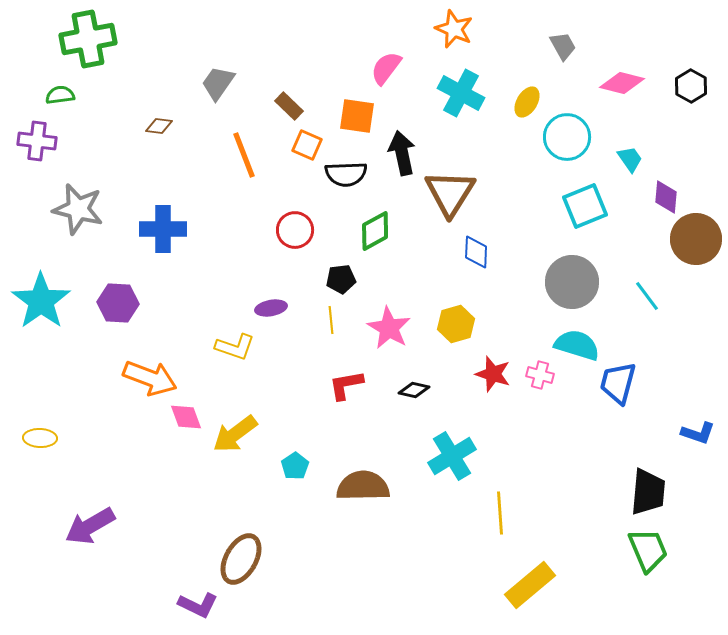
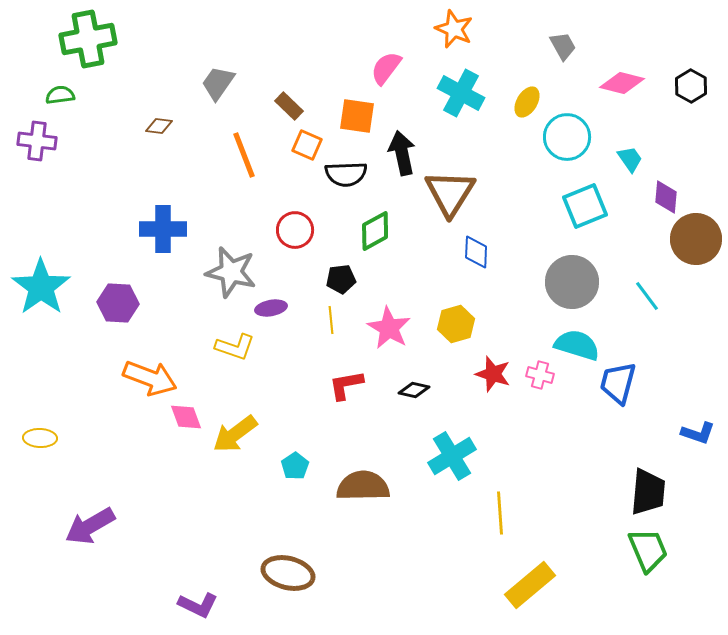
gray star at (78, 209): moved 153 px right, 63 px down
cyan star at (41, 301): moved 14 px up
brown ellipse at (241, 559): moved 47 px right, 14 px down; rotated 75 degrees clockwise
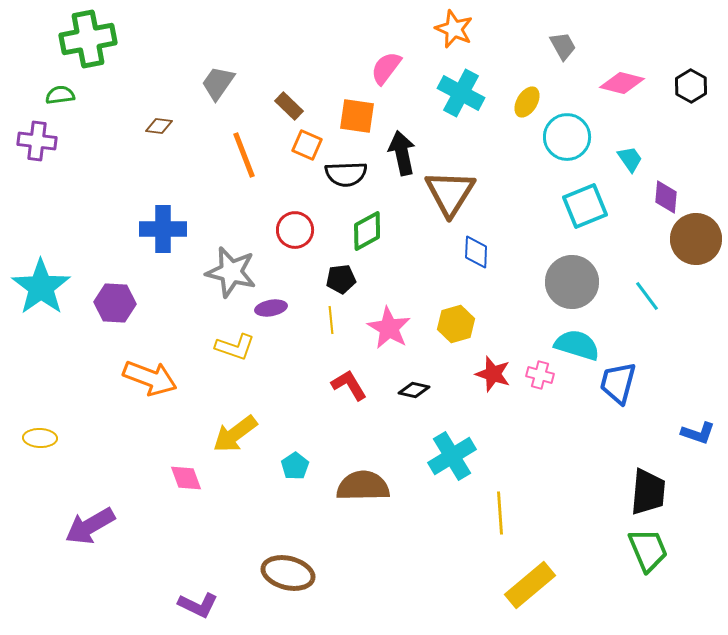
green diamond at (375, 231): moved 8 px left
purple hexagon at (118, 303): moved 3 px left
red L-shape at (346, 385): moved 3 px right; rotated 69 degrees clockwise
pink diamond at (186, 417): moved 61 px down
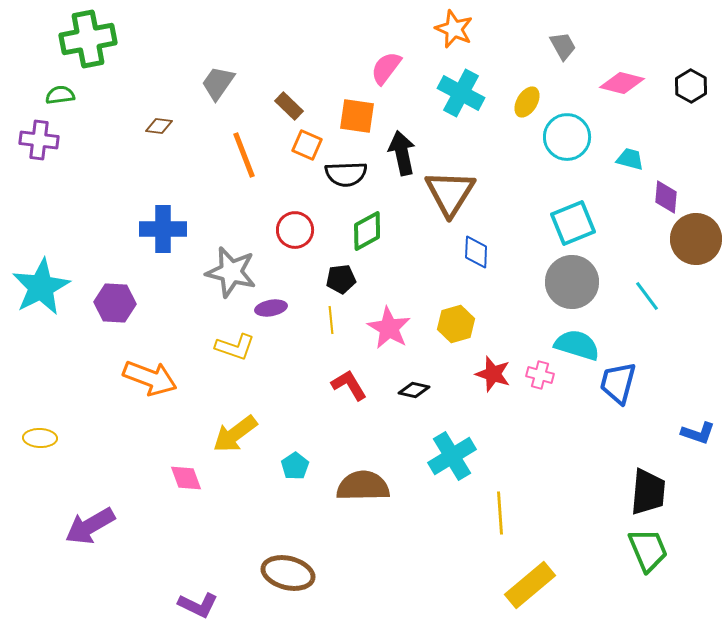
purple cross at (37, 141): moved 2 px right, 1 px up
cyan trapezoid at (630, 159): rotated 40 degrees counterclockwise
cyan square at (585, 206): moved 12 px left, 17 px down
cyan star at (41, 287): rotated 8 degrees clockwise
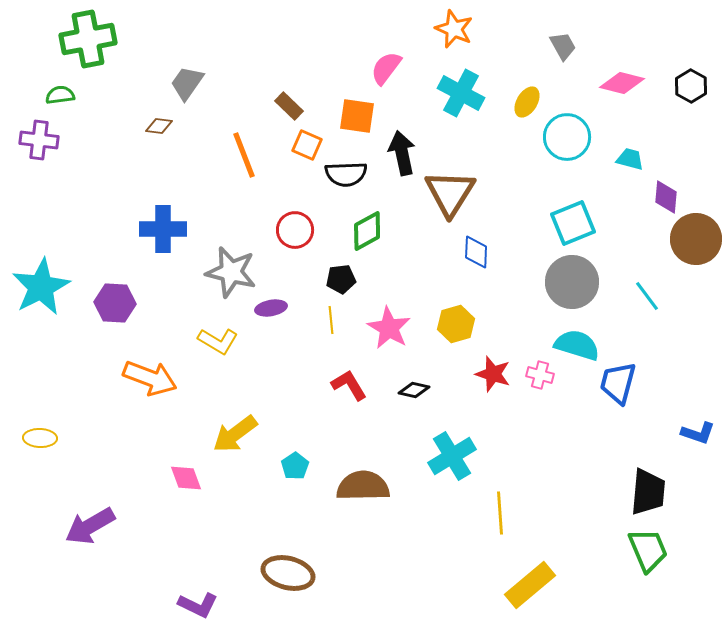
gray trapezoid at (218, 83): moved 31 px left
yellow L-shape at (235, 347): moved 17 px left, 6 px up; rotated 12 degrees clockwise
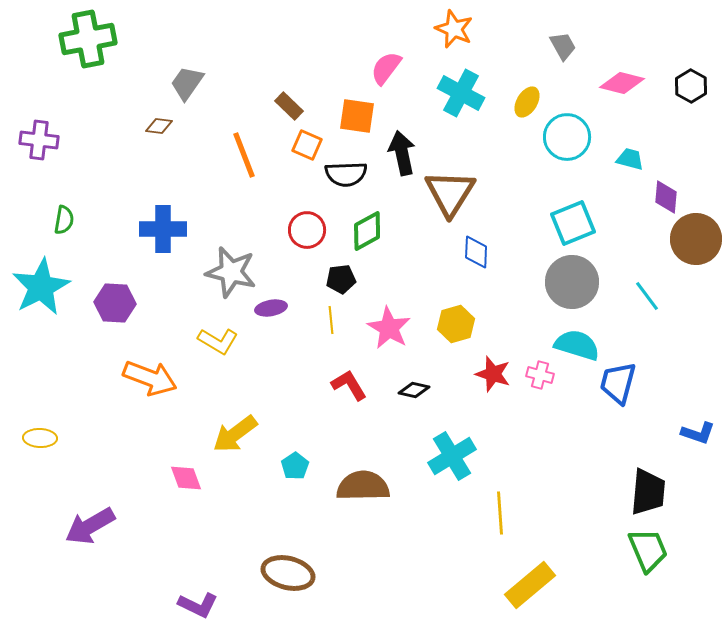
green semicircle at (60, 95): moved 4 px right, 125 px down; rotated 108 degrees clockwise
red circle at (295, 230): moved 12 px right
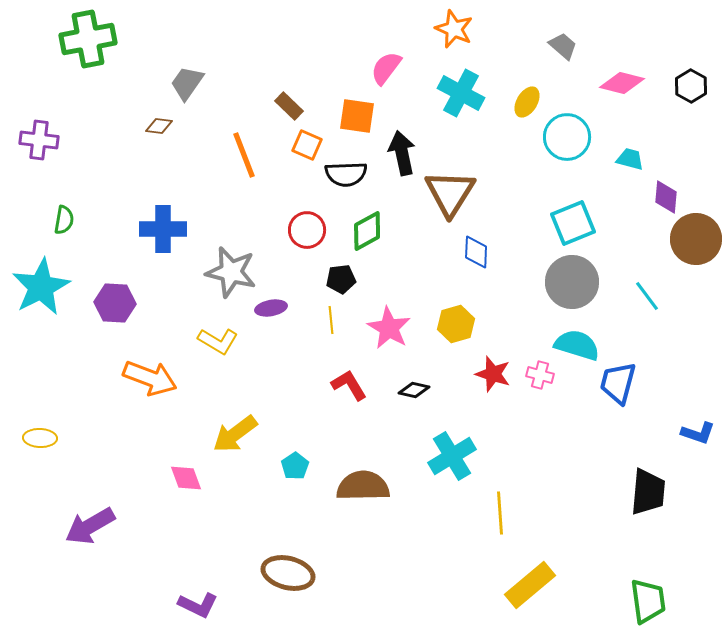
gray trapezoid at (563, 46): rotated 20 degrees counterclockwise
green trapezoid at (648, 550): moved 51 px down; rotated 15 degrees clockwise
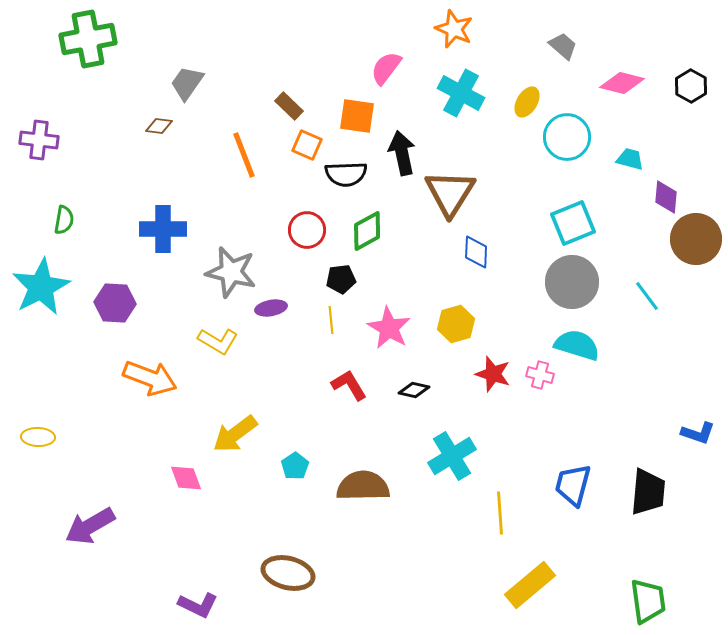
blue trapezoid at (618, 383): moved 45 px left, 102 px down
yellow ellipse at (40, 438): moved 2 px left, 1 px up
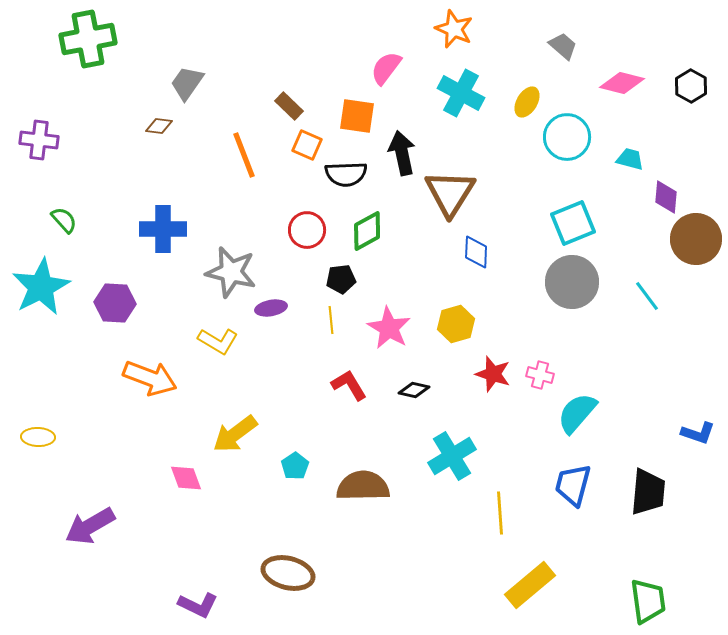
green semicircle at (64, 220): rotated 52 degrees counterclockwise
cyan semicircle at (577, 345): moved 68 px down; rotated 66 degrees counterclockwise
